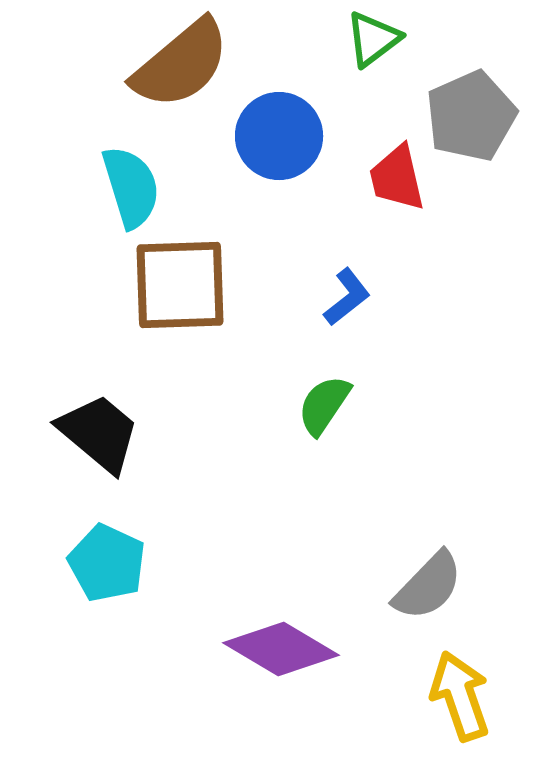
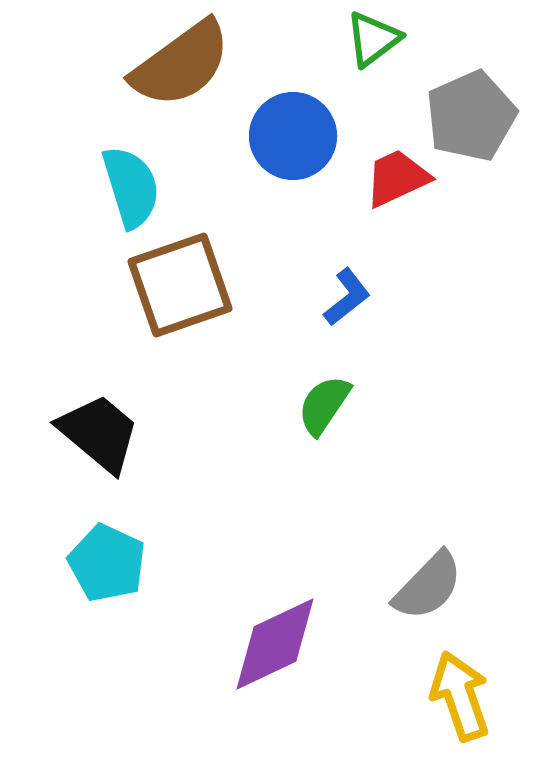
brown semicircle: rotated 4 degrees clockwise
blue circle: moved 14 px right
red trapezoid: rotated 78 degrees clockwise
brown square: rotated 17 degrees counterclockwise
purple diamond: moved 6 px left, 5 px up; rotated 56 degrees counterclockwise
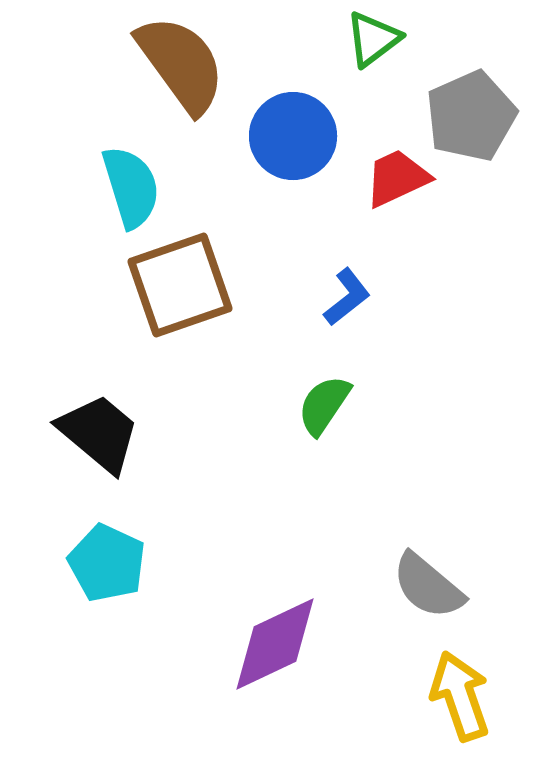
brown semicircle: rotated 90 degrees counterclockwise
gray semicircle: rotated 86 degrees clockwise
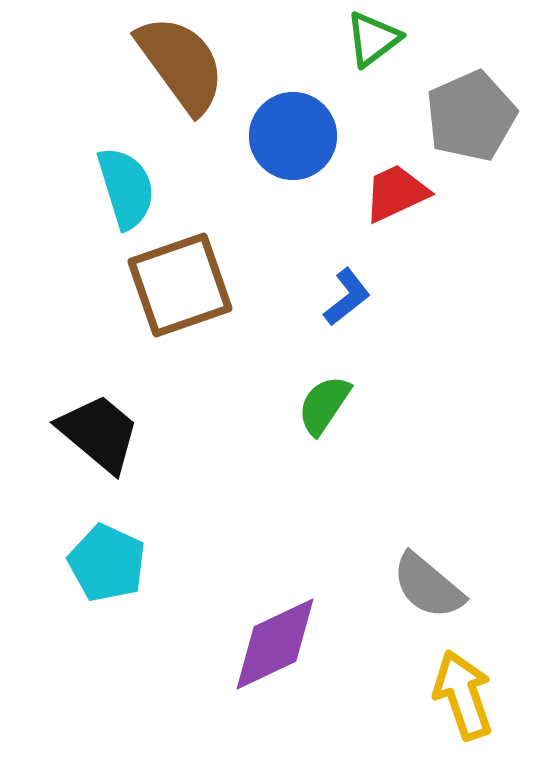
red trapezoid: moved 1 px left, 15 px down
cyan semicircle: moved 5 px left, 1 px down
yellow arrow: moved 3 px right, 1 px up
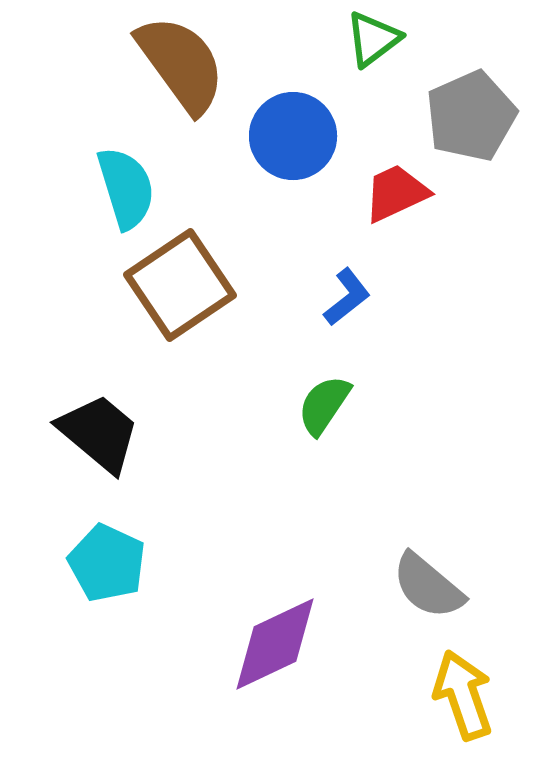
brown square: rotated 15 degrees counterclockwise
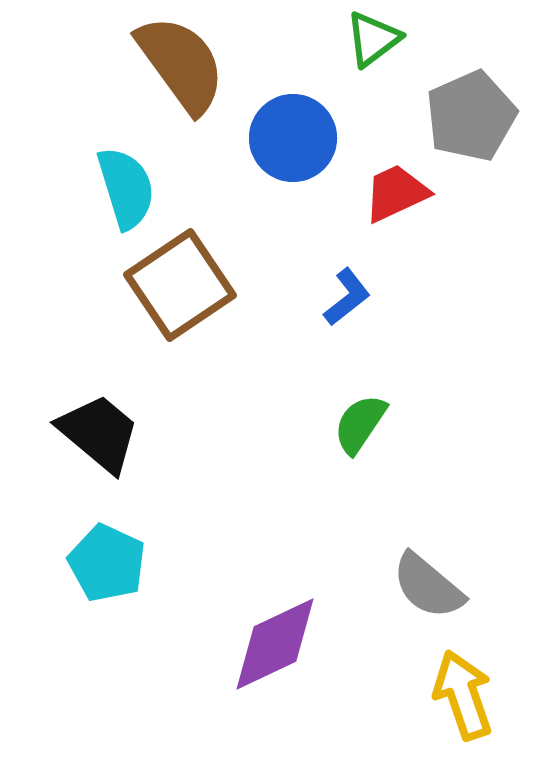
blue circle: moved 2 px down
green semicircle: moved 36 px right, 19 px down
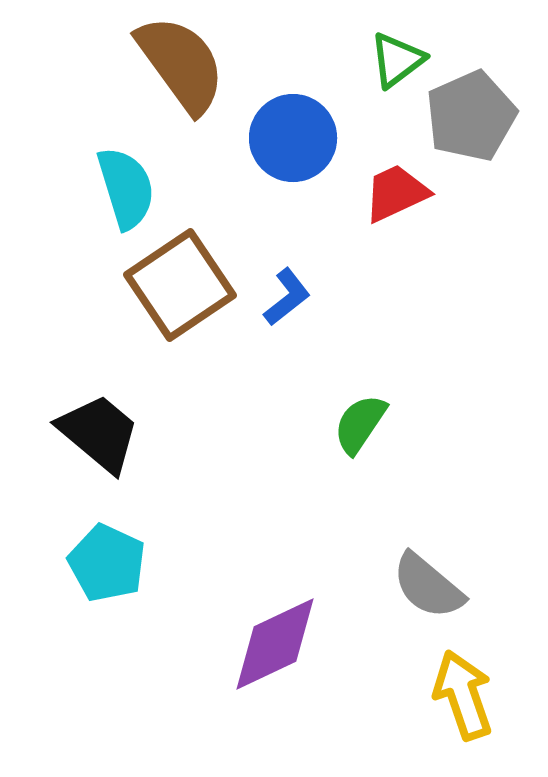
green triangle: moved 24 px right, 21 px down
blue L-shape: moved 60 px left
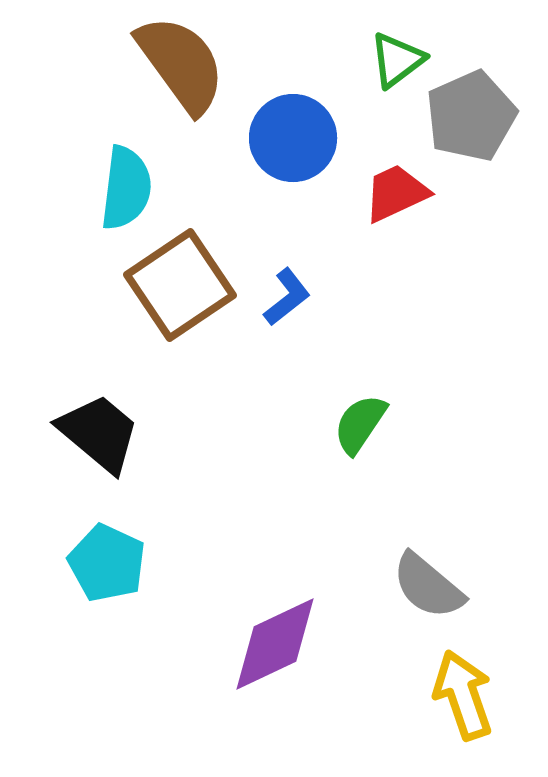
cyan semicircle: rotated 24 degrees clockwise
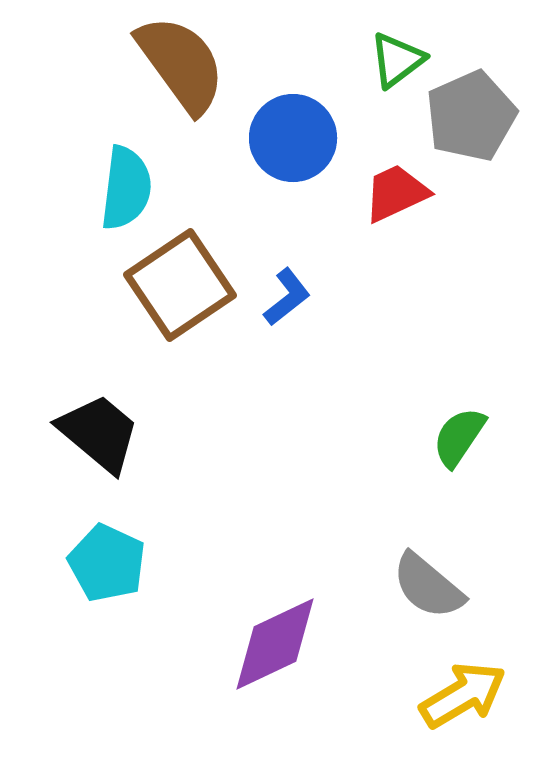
green semicircle: moved 99 px right, 13 px down
yellow arrow: rotated 78 degrees clockwise
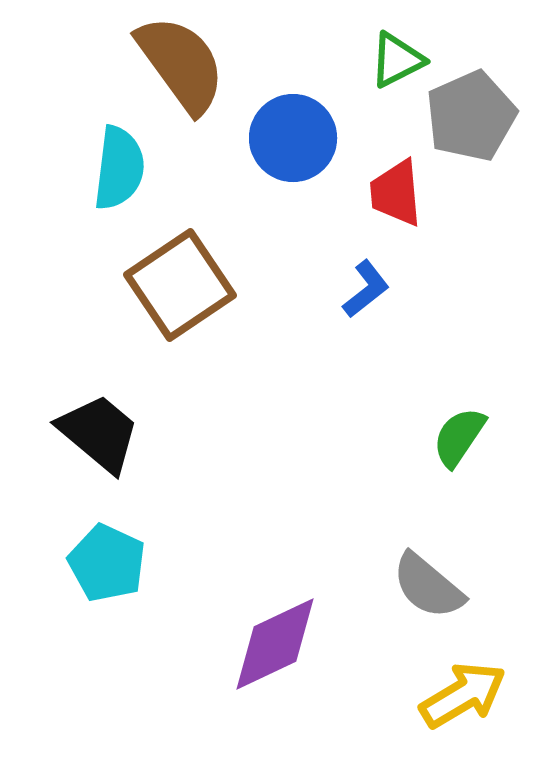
green triangle: rotated 10 degrees clockwise
cyan semicircle: moved 7 px left, 20 px up
red trapezoid: rotated 70 degrees counterclockwise
blue L-shape: moved 79 px right, 8 px up
